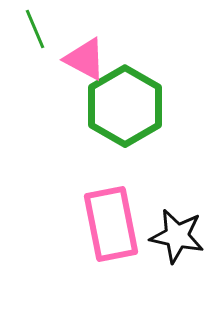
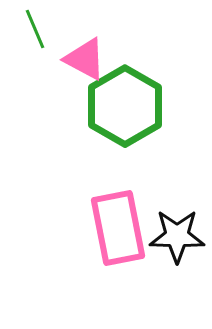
pink rectangle: moved 7 px right, 4 px down
black star: rotated 10 degrees counterclockwise
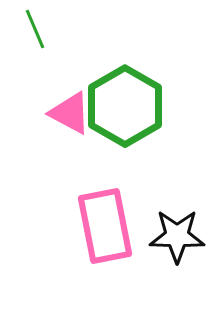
pink triangle: moved 15 px left, 54 px down
pink rectangle: moved 13 px left, 2 px up
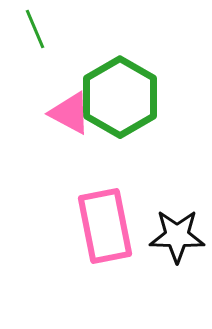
green hexagon: moved 5 px left, 9 px up
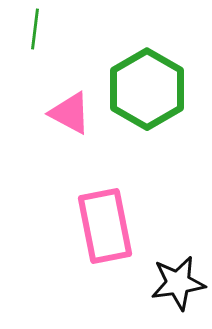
green line: rotated 30 degrees clockwise
green hexagon: moved 27 px right, 8 px up
black star: moved 1 px right, 47 px down; rotated 10 degrees counterclockwise
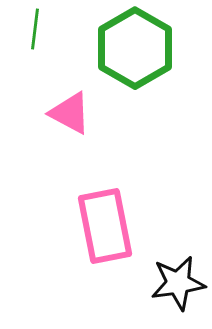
green hexagon: moved 12 px left, 41 px up
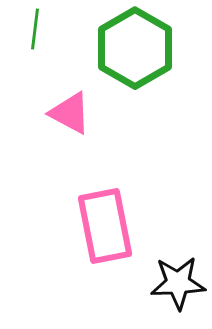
black star: rotated 6 degrees clockwise
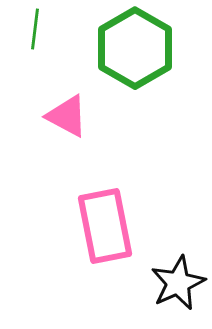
pink triangle: moved 3 px left, 3 px down
black star: rotated 22 degrees counterclockwise
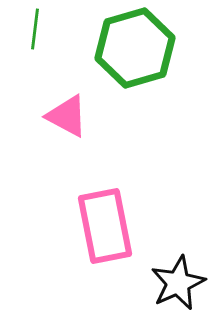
green hexagon: rotated 14 degrees clockwise
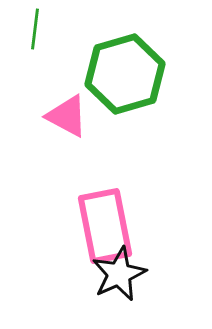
green hexagon: moved 10 px left, 26 px down
black star: moved 59 px left, 9 px up
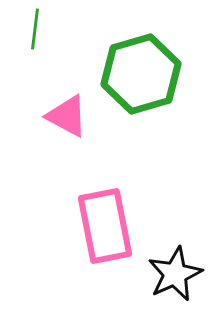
green hexagon: moved 16 px right
black star: moved 56 px right
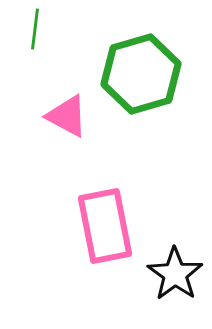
black star: rotated 12 degrees counterclockwise
